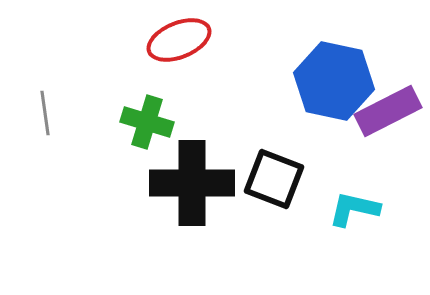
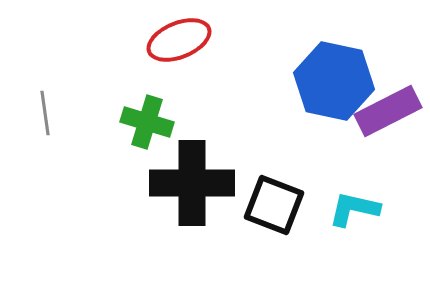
black square: moved 26 px down
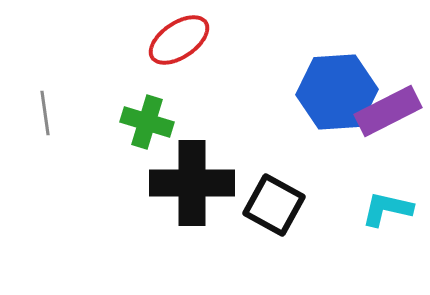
red ellipse: rotated 12 degrees counterclockwise
blue hexagon: moved 3 px right, 11 px down; rotated 16 degrees counterclockwise
black square: rotated 8 degrees clockwise
cyan L-shape: moved 33 px right
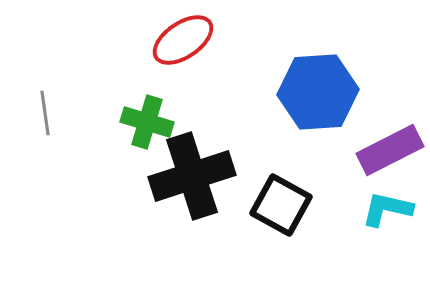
red ellipse: moved 4 px right
blue hexagon: moved 19 px left
purple rectangle: moved 2 px right, 39 px down
black cross: moved 7 px up; rotated 18 degrees counterclockwise
black square: moved 7 px right
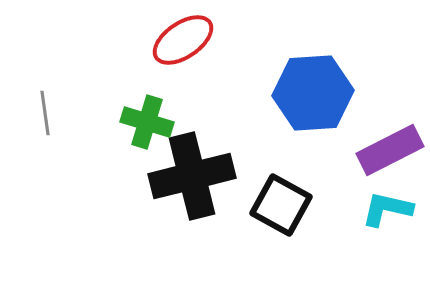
blue hexagon: moved 5 px left, 1 px down
black cross: rotated 4 degrees clockwise
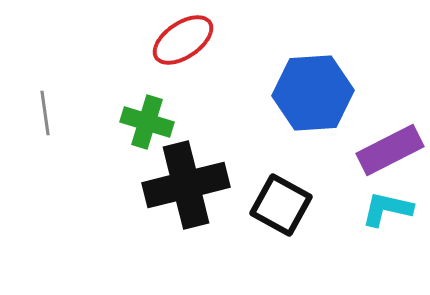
black cross: moved 6 px left, 9 px down
